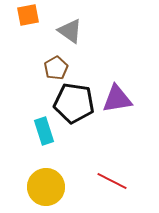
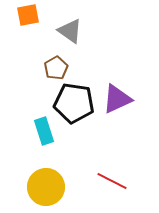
purple triangle: rotated 16 degrees counterclockwise
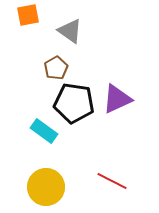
cyan rectangle: rotated 36 degrees counterclockwise
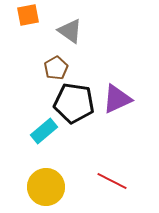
cyan rectangle: rotated 76 degrees counterclockwise
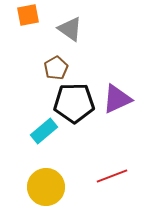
gray triangle: moved 2 px up
black pentagon: rotated 9 degrees counterclockwise
red line: moved 5 px up; rotated 48 degrees counterclockwise
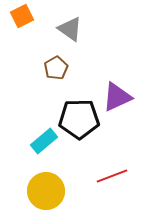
orange square: moved 6 px left, 1 px down; rotated 15 degrees counterclockwise
purple triangle: moved 2 px up
black pentagon: moved 5 px right, 16 px down
cyan rectangle: moved 10 px down
yellow circle: moved 4 px down
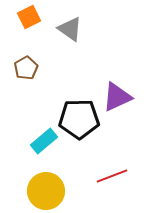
orange square: moved 7 px right, 1 px down
brown pentagon: moved 30 px left
